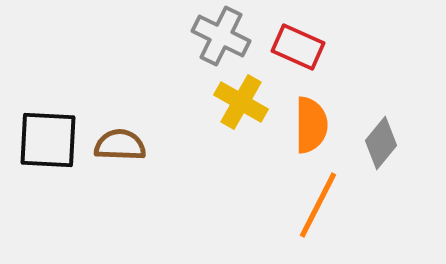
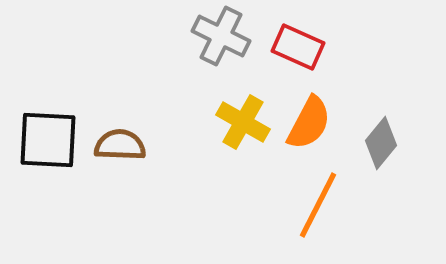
yellow cross: moved 2 px right, 20 px down
orange semicircle: moved 2 px left, 2 px up; rotated 28 degrees clockwise
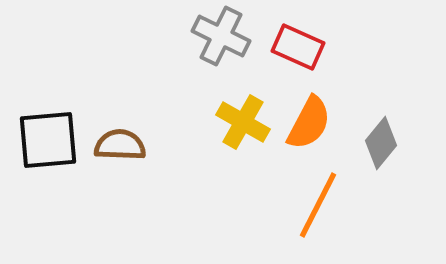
black square: rotated 8 degrees counterclockwise
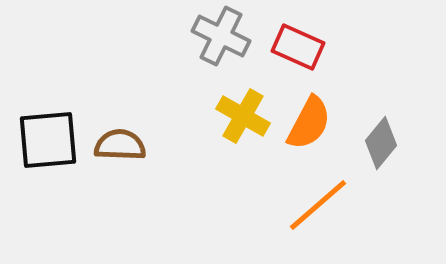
yellow cross: moved 6 px up
orange line: rotated 22 degrees clockwise
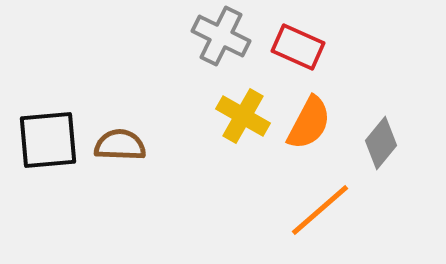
orange line: moved 2 px right, 5 px down
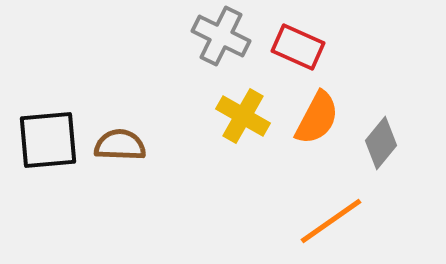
orange semicircle: moved 8 px right, 5 px up
orange line: moved 11 px right, 11 px down; rotated 6 degrees clockwise
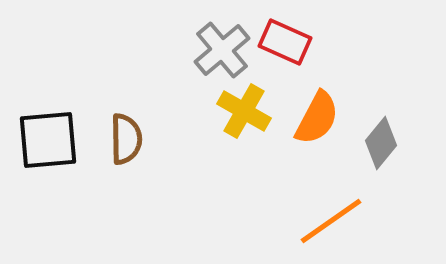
gray cross: moved 1 px right, 14 px down; rotated 24 degrees clockwise
red rectangle: moved 13 px left, 5 px up
yellow cross: moved 1 px right, 5 px up
brown semicircle: moved 6 px right, 6 px up; rotated 87 degrees clockwise
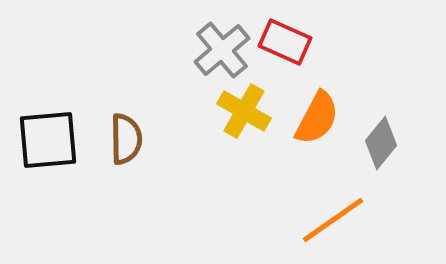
orange line: moved 2 px right, 1 px up
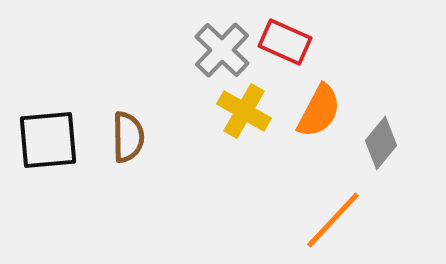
gray cross: rotated 6 degrees counterclockwise
orange semicircle: moved 2 px right, 7 px up
brown semicircle: moved 2 px right, 2 px up
orange line: rotated 12 degrees counterclockwise
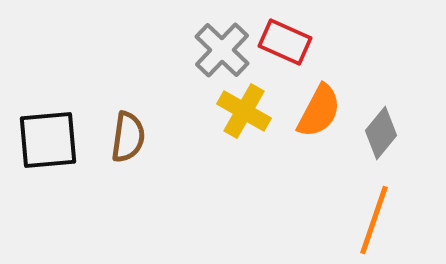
brown semicircle: rotated 9 degrees clockwise
gray diamond: moved 10 px up
orange line: moved 41 px right; rotated 24 degrees counterclockwise
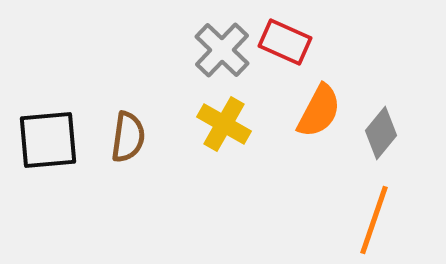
yellow cross: moved 20 px left, 13 px down
